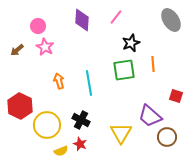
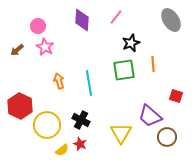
yellow semicircle: moved 1 px right, 1 px up; rotated 16 degrees counterclockwise
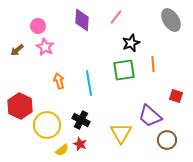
brown circle: moved 3 px down
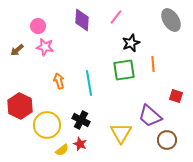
pink star: rotated 18 degrees counterclockwise
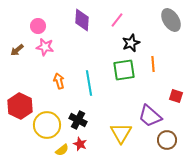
pink line: moved 1 px right, 3 px down
black cross: moved 3 px left
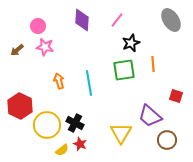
black cross: moved 3 px left, 3 px down
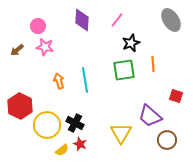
cyan line: moved 4 px left, 3 px up
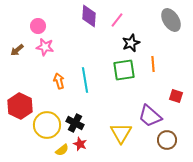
purple diamond: moved 7 px right, 4 px up
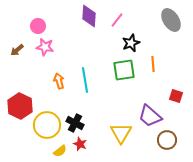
yellow semicircle: moved 2 px left, 1 px down
